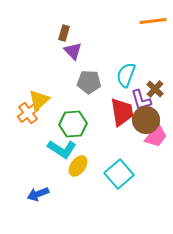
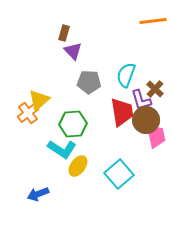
pink trapezoid: rotated 50 degrees counterclockwise
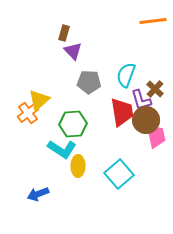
yellow ellipse: rotated 35 degrees counterclockwise
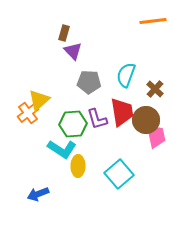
purple L-shape: moved 44 px left, 19 px down
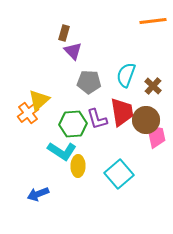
brown cross: moved 2 px left, 3 px up
cyan L-shape: moved 2 px down
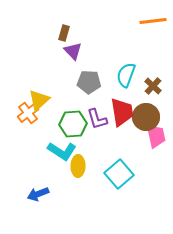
brown circle: moved 3 px up
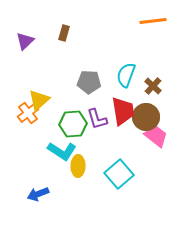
purple triangle: moved 48 px left, 10 px up; rotated 30 degrees clockwise
red trapezoid: moved 1 px right, 1 px up
pink trapezoid: rotated 40 degrees counterclockwise
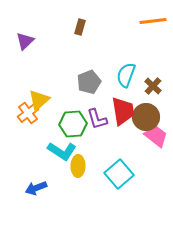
brown rectangle: moved 16 px right, 6 px up
gray pentagon: rotated 25 degrees counterclockwise
blue arrow: moved 2 px left, 6 px up
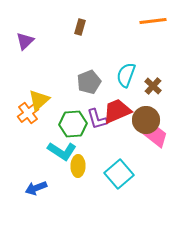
red trapezoid: moved 6 px left; rotated 104 degrees counterclockwise
brown circle: moved 3 px down
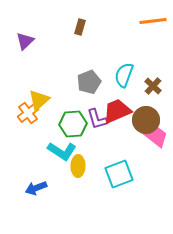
cyan semicircle: moved 2 px left
cyan square: rotated 20 degrees clockwise
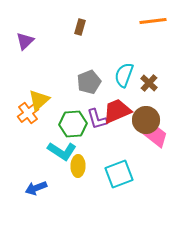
brown cross: moved 4 px left, 3 px up
